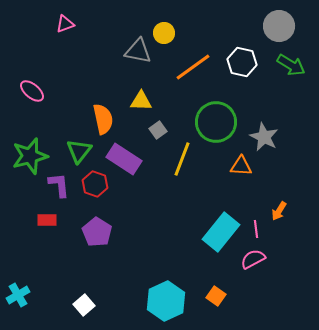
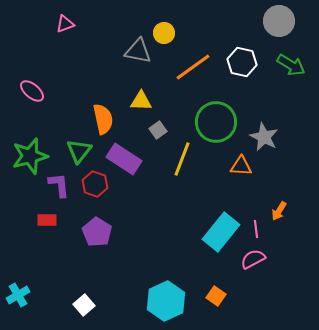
gray circle: moved 5 px up
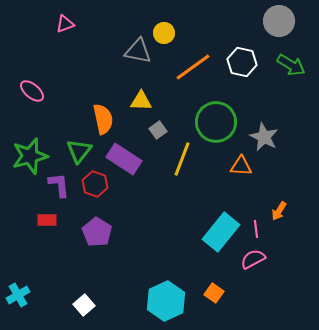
orange square: moved 2 px left, 3 px up
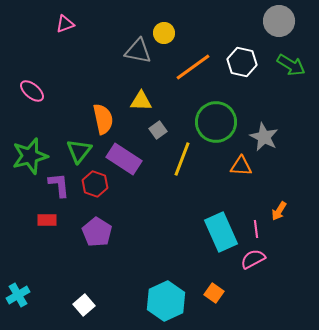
cyan rectangle: rotated 63 degrees counterclockwise
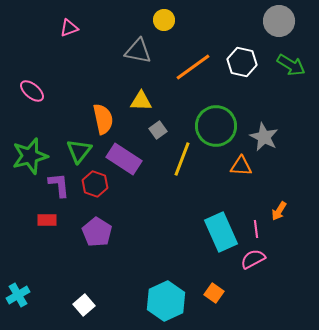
pink triangle: moved 4 px right, 4 px down
yellow circle: moved 13 px up
green circle: moved 4 px down
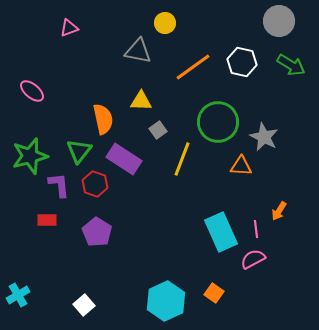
yellow circle: moved 1 px right, 3 px down
green circle: moved 2 px right, 4 px up
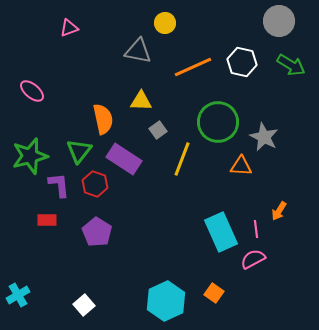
orange line: rotated 12 degrees clockwise
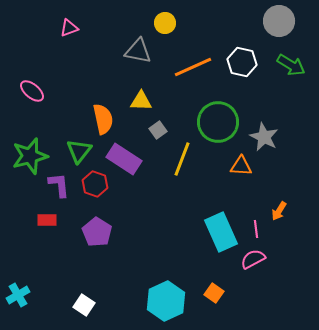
white square: rotated 15 degrees counterclockwise
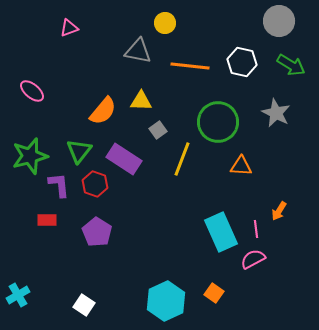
orange line: moved 3 px left, 1 px up; rotated 30 degrees clockwise
orange semicircle: moved 8 px up; rotated 52 degrees clockwise
gray star: moved 12 px right, 24 px up
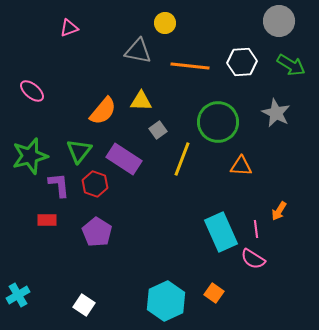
white hexagon: rotated 16 degrees counterclockwise
pink semicircle: rotated 120 degrees counterclockwise
